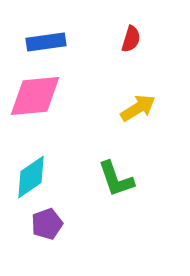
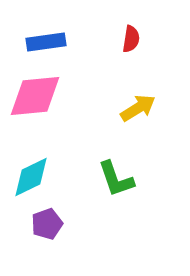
red semicircle: rotated 8 degrees counterclockwise
cyan diamond: rotated 9 degrees clockwise
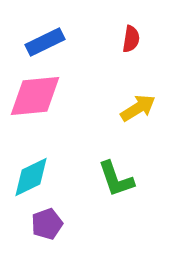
blue rectangle: moved 1 px left; rotated 18 degrees counterclockwise
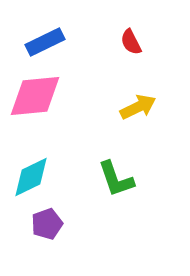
red semicircle: moved 3 px down; rotated 144 degrees clockwise
yellow arrow: moved 1 px up; rotated 6 degrees clockwise
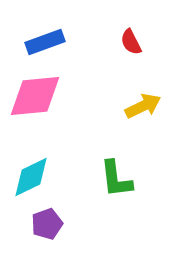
blue rectangle: rotated 6 degrees clockwise
yellow arrow: moved 5 px right, 1 px up
green L-shape: rotated 12 degrees clockwise
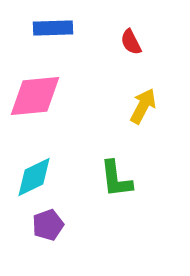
blue rectangle: moved 8 px right, 14 px up; rotated 18 degrees clockwise
yellow arrow: rotated 36 degrees counterclockwise
cyan diamond: moved 3 px right
purple pentagon: moved 1 px right, 1 px down
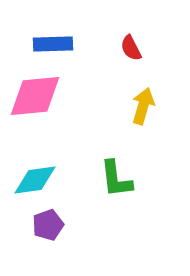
blue rectangle: moved 16 px down
red semicircle: moved 6 px down
yellow arrow: rotated 12 degrees counterclockwise
cyan diamond: moved 1 px right, 3 px down; rotated 18 degrees clockwise
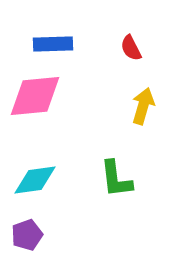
purple pentagon: moved 21 px left, 10 px down
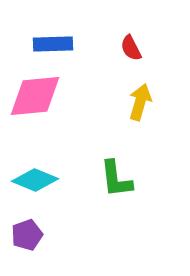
yellow arrow: moved 3 px left, 4 px up
cyan diamond: rotated 30 degrees clockwise
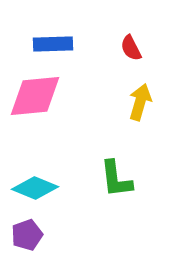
cyan diamond: moved 8 px down
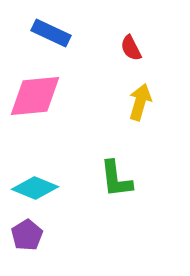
blue rectangle: moved 2 px left, 11 px up; rotated 27 degrees clockwise
purple pentagon: rotated 12 degrees counterclockwise
